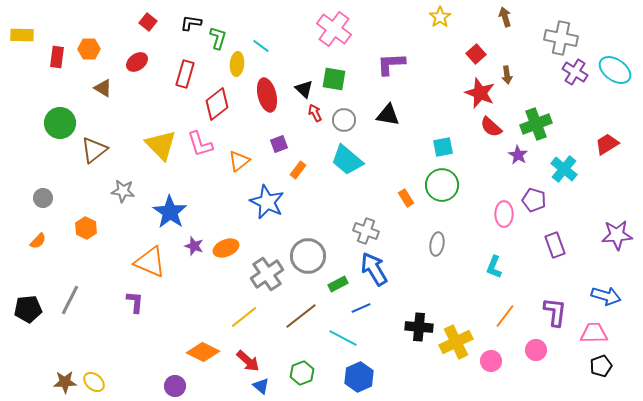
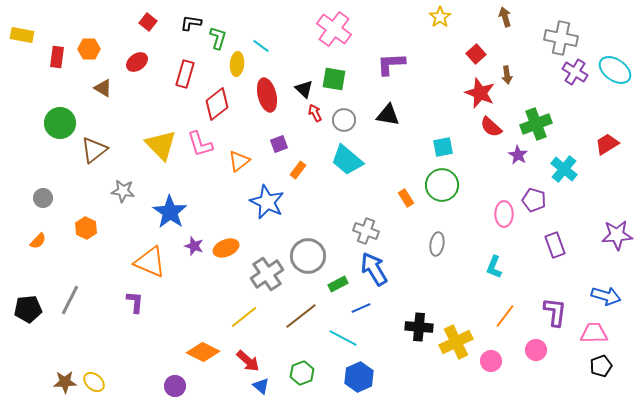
yellow rectangle at (22, 35): rotated 10 degrees clockwise
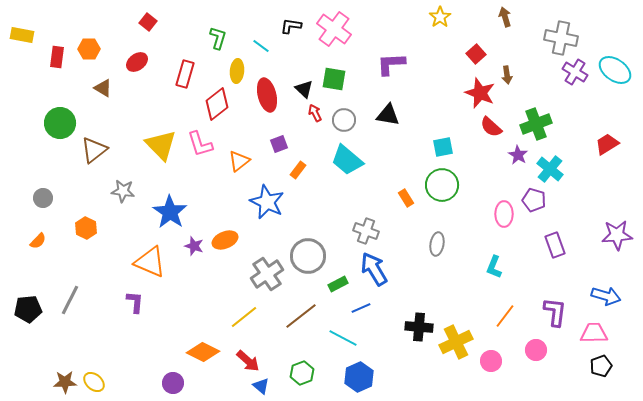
black L-shape at (191, 23): moved 100 px right, 3 px down
yellow ellipse at (237, 64): moved 7 px down
cyan cross at (564, 169): moved 14 px left
orange ellipse at (226, 248): moved 1 px left, 8 px up
purple circle at (175, 386): moved 2 px left, 3 px up
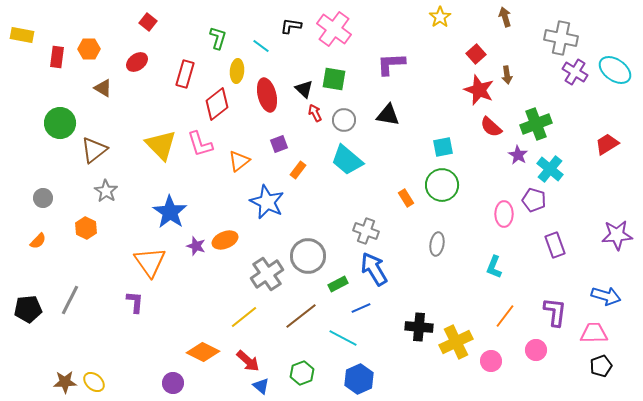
red star at (480, 93): moved 1 px left, 3 px up
gray star at (123, 191): moved 17 px left; rotated 25 degrees clockwise
purple star at (194, 246): moved 2 px right
orange triangle at (150, 262): rotated 32 degrees clockwise
blue hexagon at (359, 377): moved 2 px down
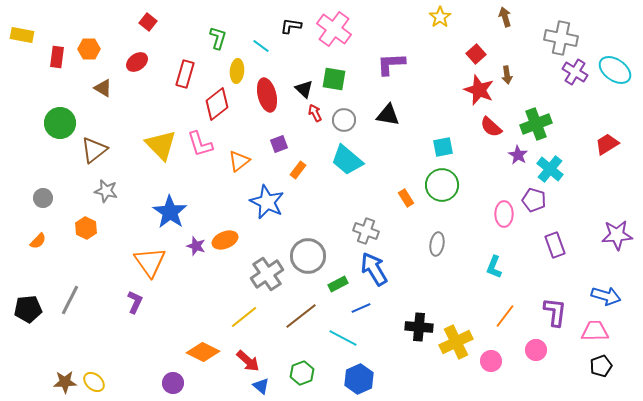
gray star at (106, 191): rotated 20 degrees counterclockwise
purple L-shape at (135, 302): rotated 20 degrees clockwise
pink trapezoid at (594, 333): moved 1 px right, 2 px up
